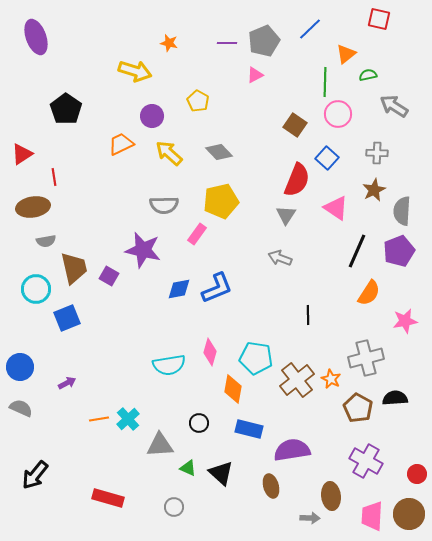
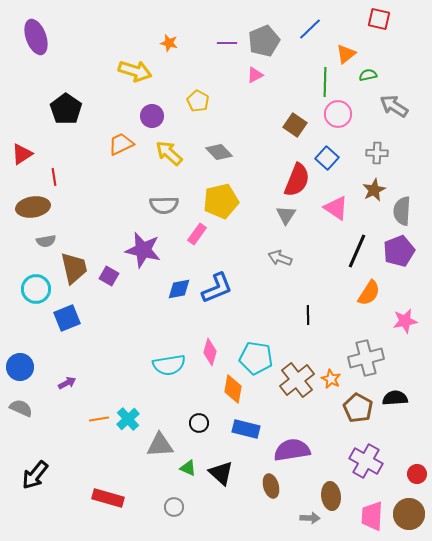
blue rectangle at (249, 429): moved 3 px left
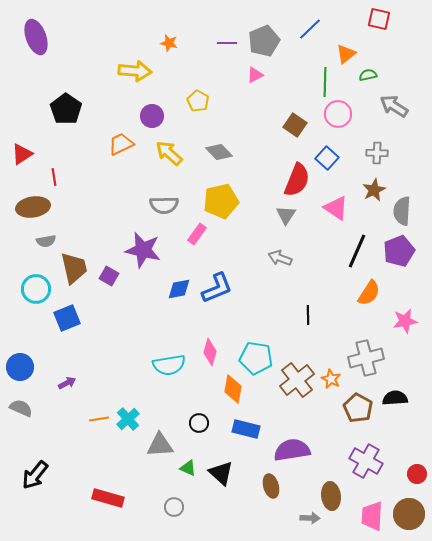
yellow arrow at (135, 71): rotated 12 degrees counterclockwise
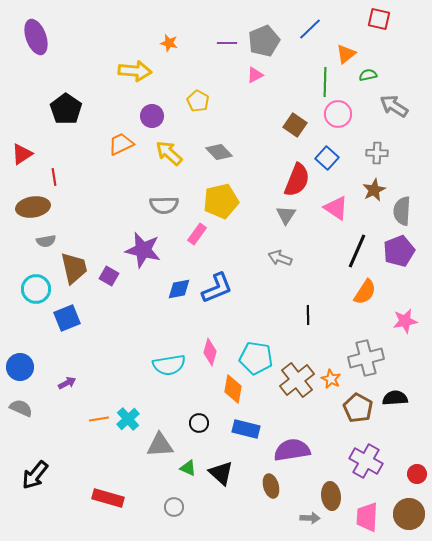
orange semicircle at (369, 293): moved 4 px left, 1 px up
pink trapezoid at (372, 516): moved 5 px left, 1 px down
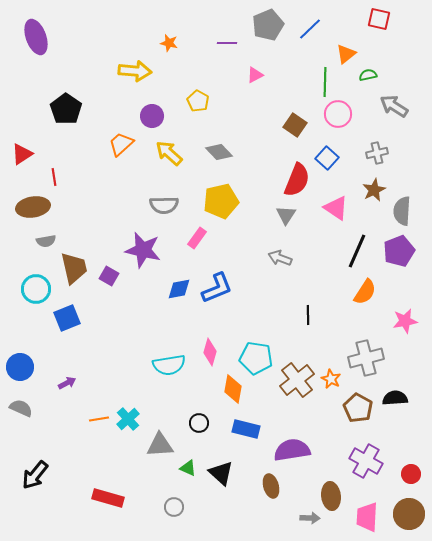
gray pentagon at (264, 41): moved 4 px right, 16 px up
orange trapezoid at (121, 144): rotated 16 degrees counterclockwise
gray cross at (377, 153): rotated 15 degrees counterclockwise
pink rectangle at (197, 234): moved 4 px down
red circle at (417, 474): moved 6 px left
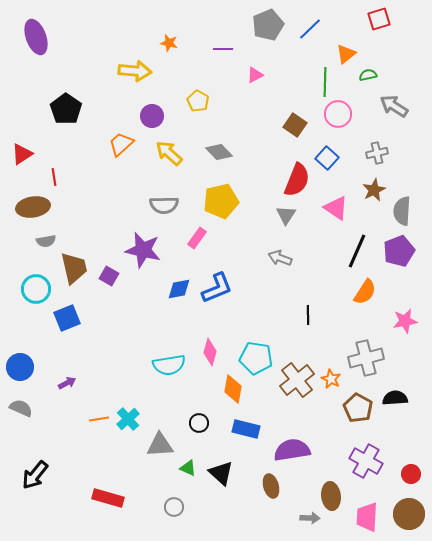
red square at (379, 19): rotated 30 degrees counterclockwise
purple line at (227, 43): moved 4 px left, 6 px down
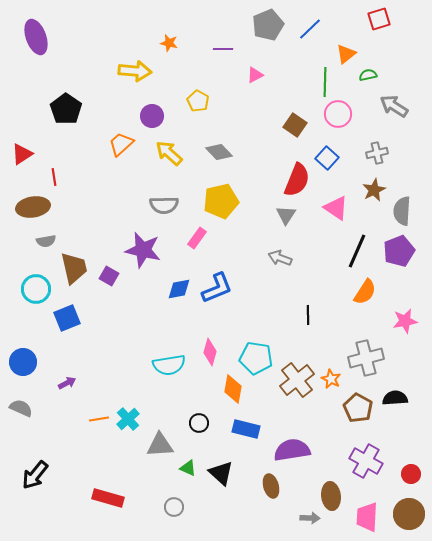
blue circle at (20, 367): moved 3 px right, 5 px up
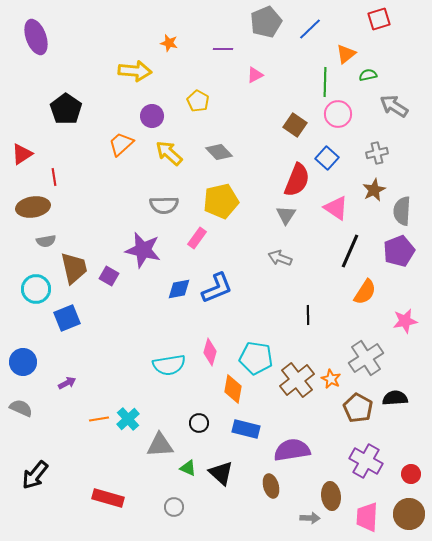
gray pentagon at (268, 25): moved 2 px left, 3 px up
black line at (357, 251): moved 7 px left
gray cross at (366, 358): rotated 20 degrees counterclockwise
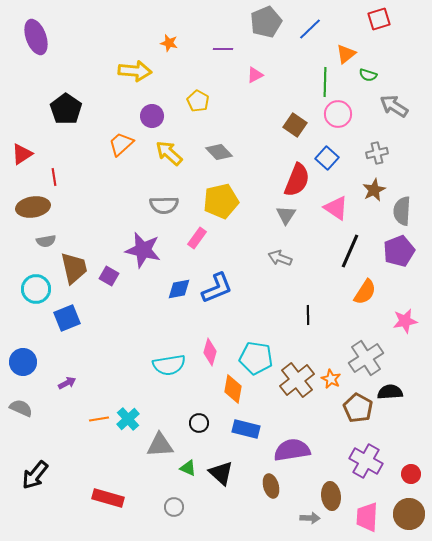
green semicircle at (368, 75): rotated 150 degrees counterclockwise
black semicircle at (395, 398): moved 5 px left, 6 px up
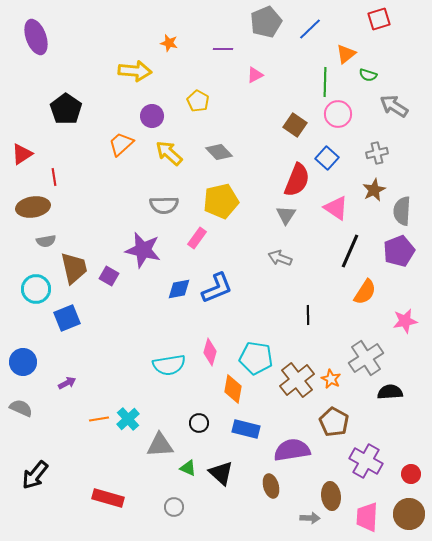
brown pentagon at (358, 408): moved 24 px left, 14 px down
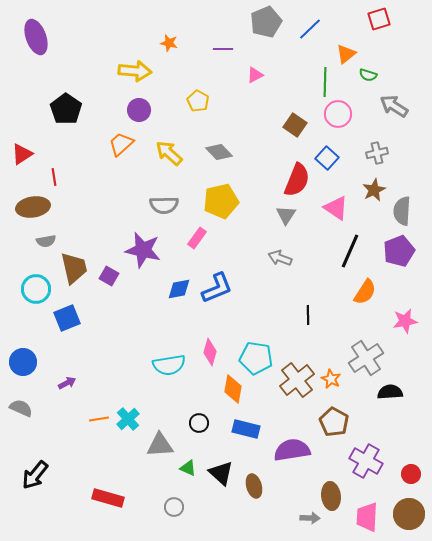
purple circle at (152, 116): moved 13 px left, 6 px up
brown ellipse at (271, 486): moved 17 px left
